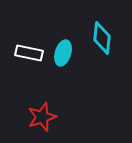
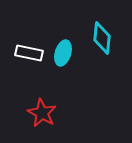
red star: moved 4 px up; rotated 24 degrees counterclockwise
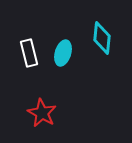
white rectangle: rotated 64 degrees clockwise
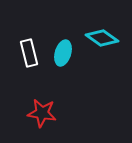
cyan diamond: rotated 60 degrees counterclockwise
red star: rotated 20 degrees counterclockwise
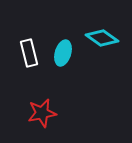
red star: rotated 20 degrees counterclockwise
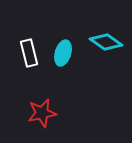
cyan diamond: moved 4 px right, 4 px down
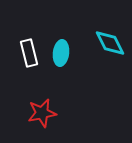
cyan diamond: moved 4 px right, 1 px down; rotated 28 degrees clockwise
cyan ellipse: moved 2 px left; rotated 10 degrees counterclockwise
